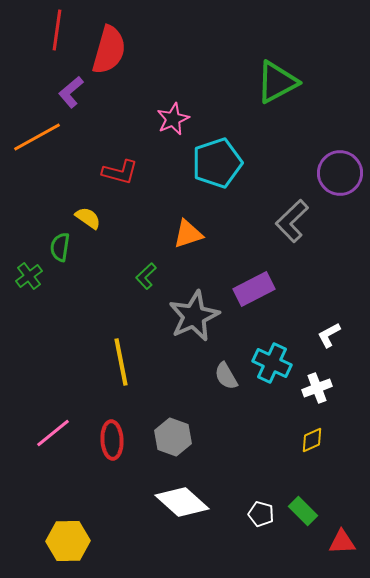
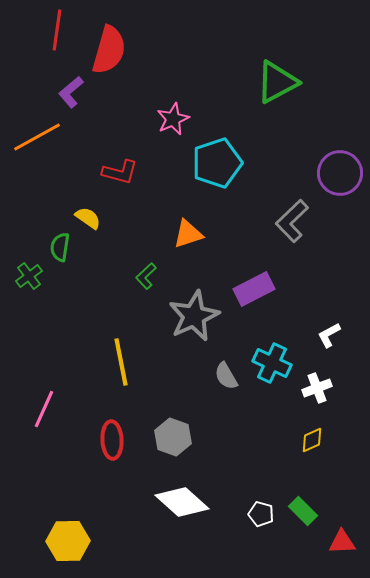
pink line: moved 9 px left, 24 px up; rotated 27 degrees counterclockwise
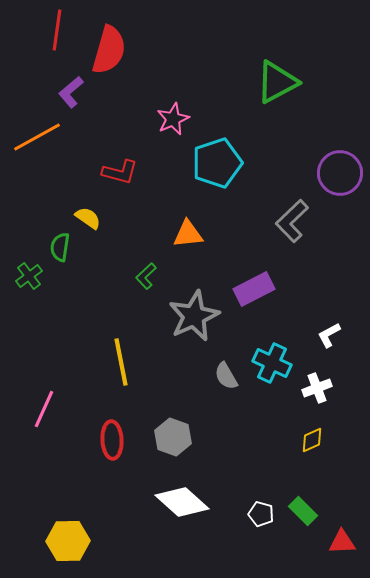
orange triangle: rotated 12 degrees clockwise
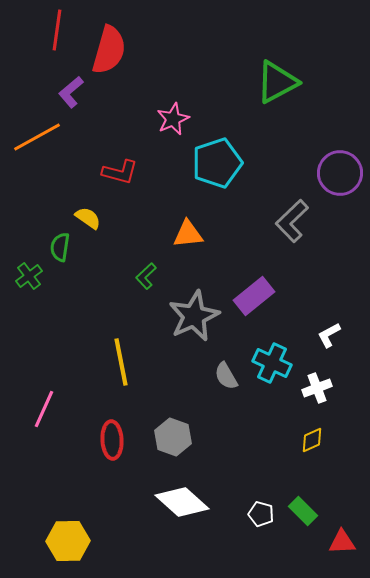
purple rectangle: moved 7 px down; rotated 12 degrees counterclockwise
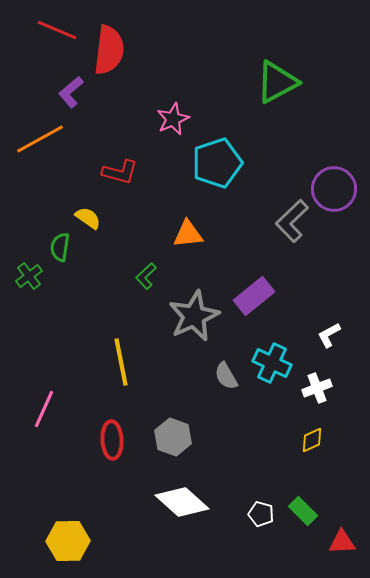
red line: rotated 75 degrees counterclockwise
red semicircle: rotated 9 degrees counterclockwise
orange line: moved 3 px right, 2 px down
purple circle: moved 6 px left, 16 px down
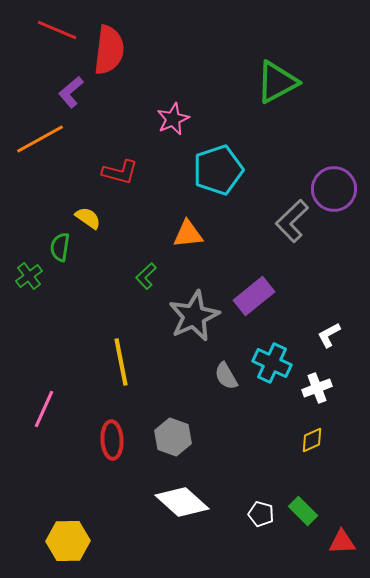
cyan pentagon: moved 1 px right, 7 px down
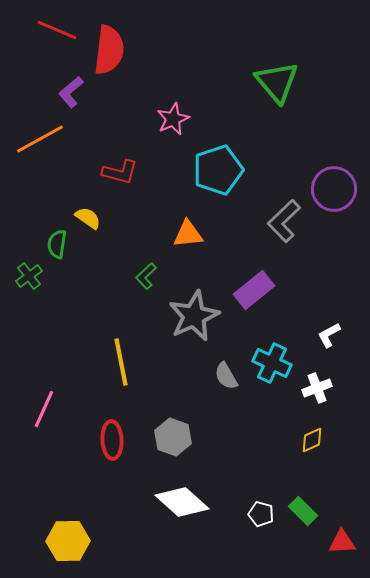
green triangle: rotated 42 degrees counterclockwise
gray L-shape: moved 8 px left
green semicircle: moved 3 px left, 3 px up
purple rectangle: moved 6 px up
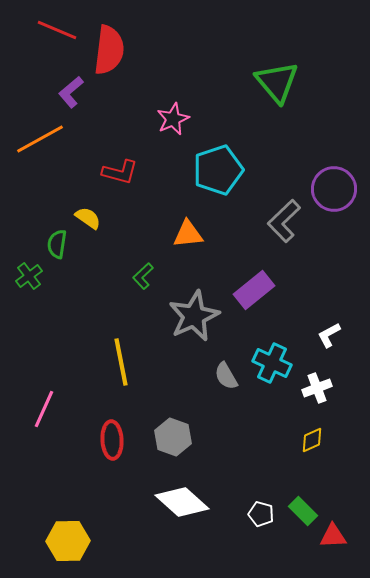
green L-shape: moved 3 px left
red triangle: moved 9 px left, 6 px up
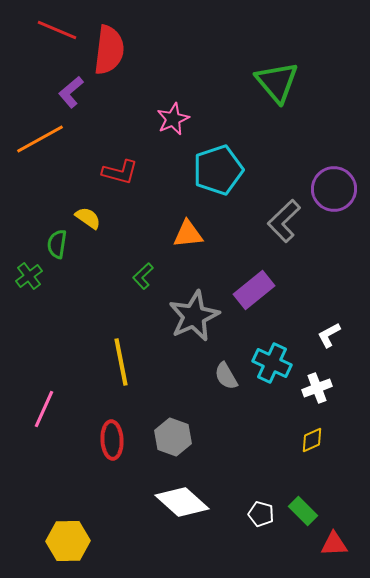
red triangle: moved 1 px right, 8 px down
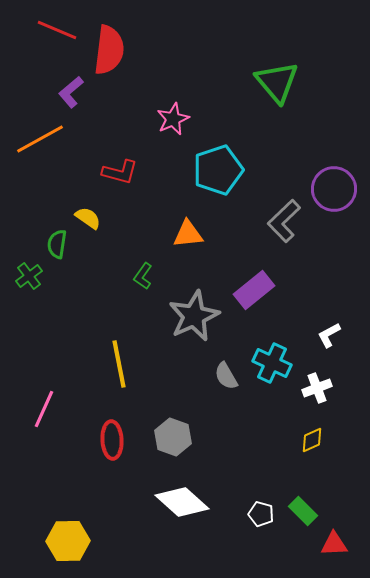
green L-shape: rotated 12 degrees counterclockwise
yellow line: moved 2 px left, 2 px down
